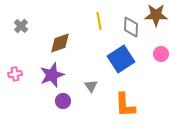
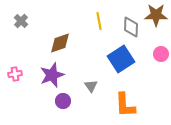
gray cross: moved 5 px up
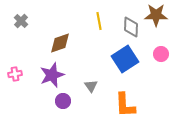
blue square: moved 4 px right
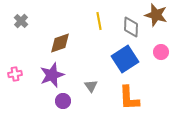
brown star: rotated 15 degrees clockwise
pink circle: moved 2 px up
orange L-shape: moved 4 px right, 7 px up
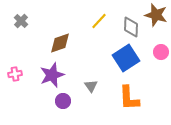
yellow line: rotated 54 degrees clockwise
blue square: moved 1 px right, 1 px up
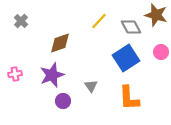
gray diamond: rotated 30 degrees counterclockwise
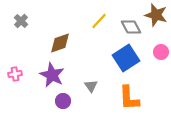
purple star: rotated 25 degrees counterclockwise
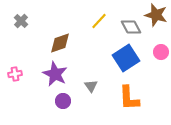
purple star: moved 3 px right, 1 px up
